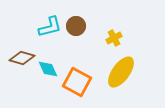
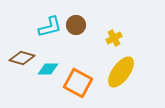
brown circle: moved 1 px up
cyan diamond: rotated 65 degrees counterclockwise
orange square: moved 1 px right, 1 px down
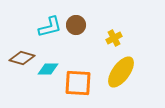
orange square: rotated 24 degrees counterclockwise
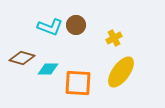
cyan L-shape: rotated 35 degrees clockwise
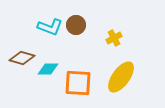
yellow ellipse: moved 5 px down
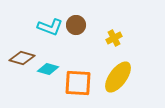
cyan diamond: rotated 15 degrees clockwise
yellow ellipse: moved 3 px left
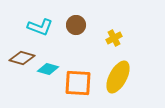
cyan L-shape: moved 10 px left
yellow ellipse: rotated 8 degrees counterclockwise
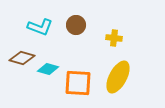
yellow cross: rotated 35 degrees clockwise
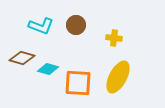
cyan L-shape: moved 1 px right, 1 px up
